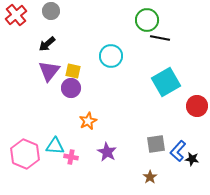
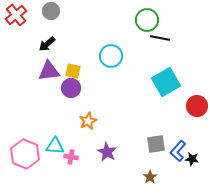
purple triangle: rotated 45 degrees clockwise
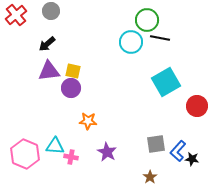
cyan circle: moved 20 px right, 14 px up
orange star: rotated 30 degrees clockwise
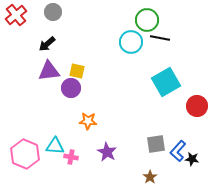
gray circle: moved 2 px right, 1 px down
yellow square: moved 4 px right
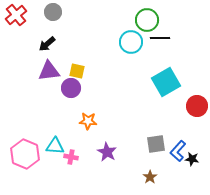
black line: rotated 12 degrees counterclockwise
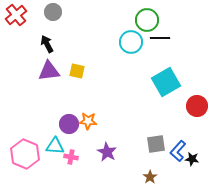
black arrow: rotated 102 degrees clockwise
purple circle: moved 2 px left, 36 px down
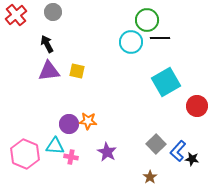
gray square: rotated 36 degrees counterclockwise
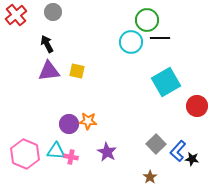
cyan triangle: moved 1 px right, 5 px down
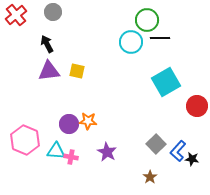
pink hexagon: moved 14 px up
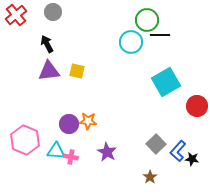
black line: moved 3 px up
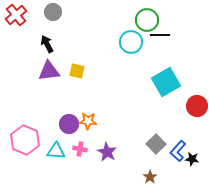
pink cross: moved 9 px right, 8 px up
